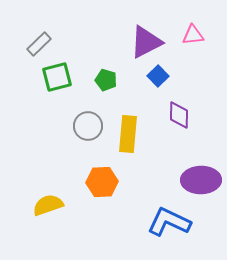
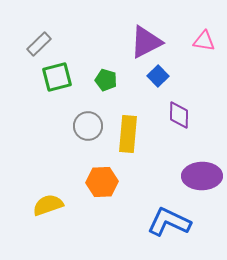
pink triangle: moved 11 px right, 6 px down; rotated 15 degrees clockwise
purple ellipse: moved 1 px right, 4 px up
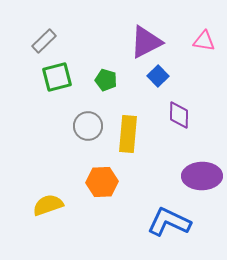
gray rectangle: moved 5 px right, 3 px up
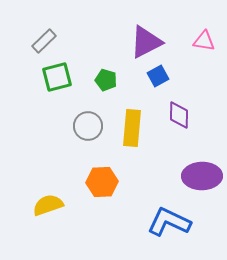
blue square: rotated 15 degrees clockwise
yellow rectangle: moved 4 px right, 6 px up
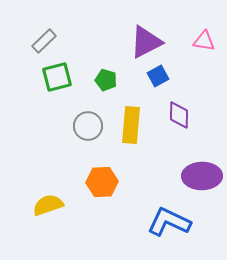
yellow rectangle: moved 1 px left, 3 px up
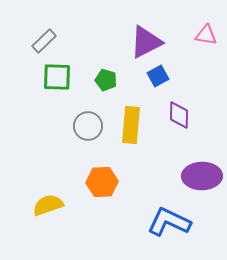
pink triangle: moved 2 px right, 6 px up
green square: rotated 16 degrees clockwise
